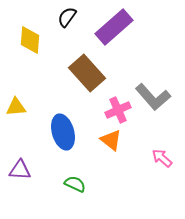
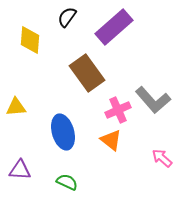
brown rectangle: rotated 6 degrees clockwise
gray L-shape: moved 3 px down
green semicircle: moved 8 px left, 2 px up
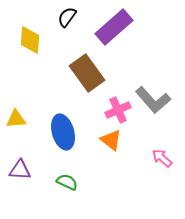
yellow triangle: moved 12 px down
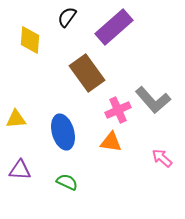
orange triangle: moved 2 px down; rotated 30 degrees counterclockwise
